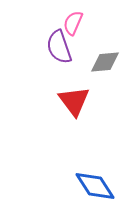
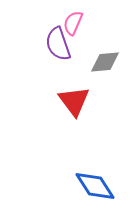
purple semicircle: moved 1 px left, 3 px up
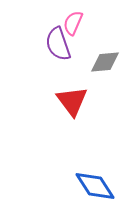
red triangle: moved 2 px left
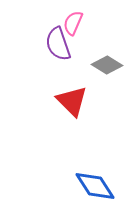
gray diamond: moved 2 px right, 3 px down; rotated 36 degrees clockwise
red triangle: rotated 8 degrees counterclockwise
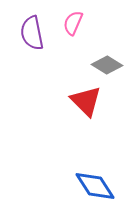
purple semicircle: moved 26 px left, 11 px up; rotated 8 degrees clockwise
red triangle: moved 14 px right
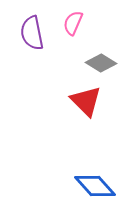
gray diamond: moved 6 px left, 2 px up
blue diamond: rotated 9 degrees counterclockwise
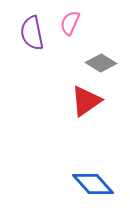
pink semicircle: moved 3 px left
red triangle: rotated 40 degrees clockwise
blue diamond: moved 2 px left, 2 px up
